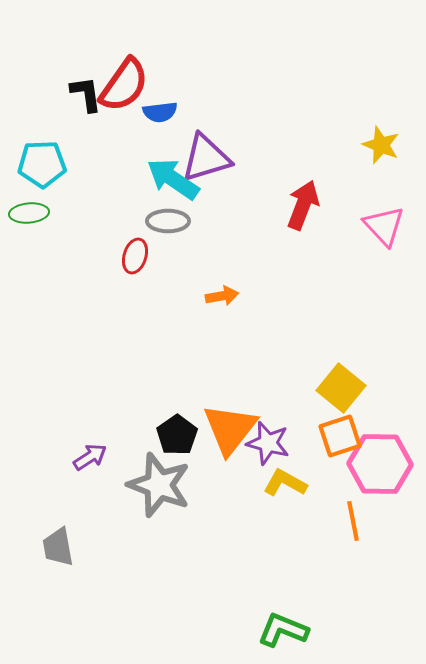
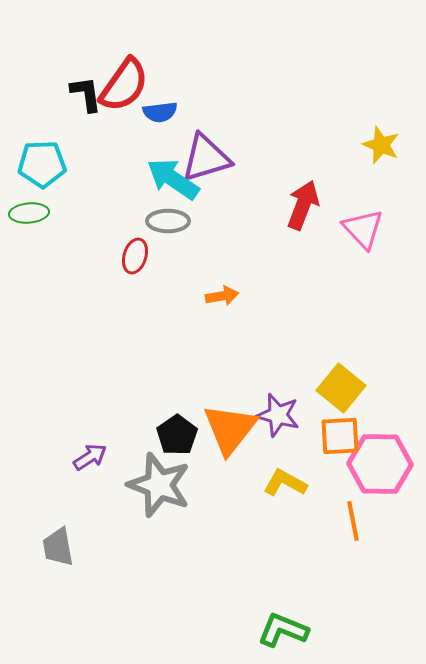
pink triangle: moved 21 px left, 3 px down
orange square: rotated 15 degrees clockwise
purple star: moved 10 px right, 28 px up
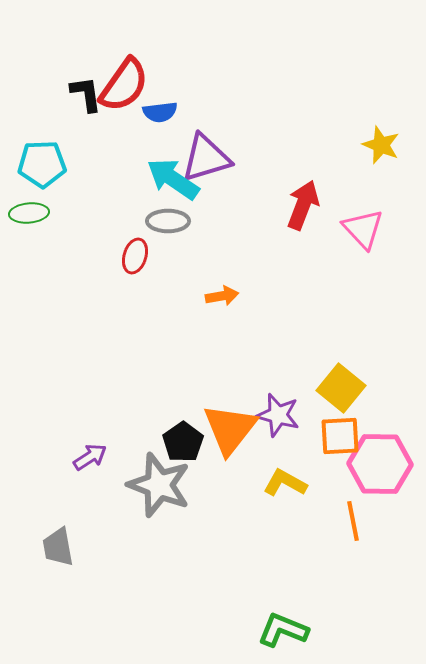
black pentagon: moved 6 px right, 7 px down
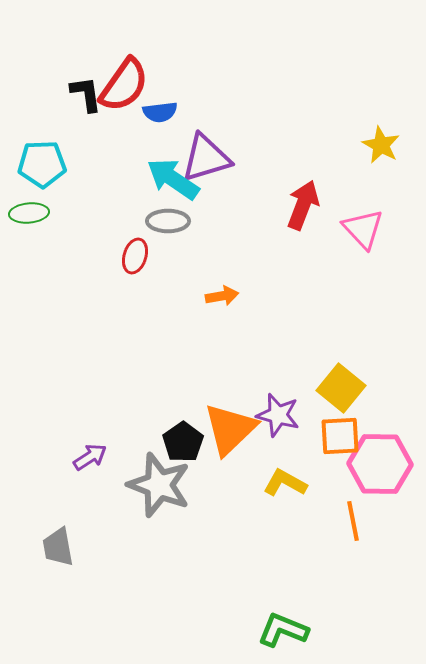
yellow star: rotated 6 degrees clockwise
orange triangle: rotated 8 degrees clockwise
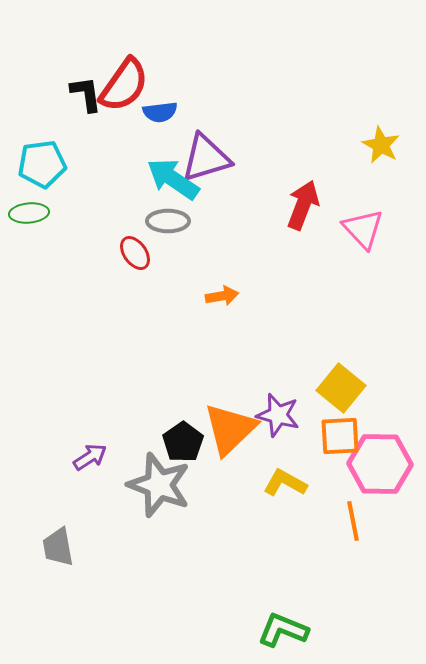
cyan pentagon: rotated 6 degrees counterclockwise
red ellipse: moved 3 px up; rotated 52 degrees counterclockwise
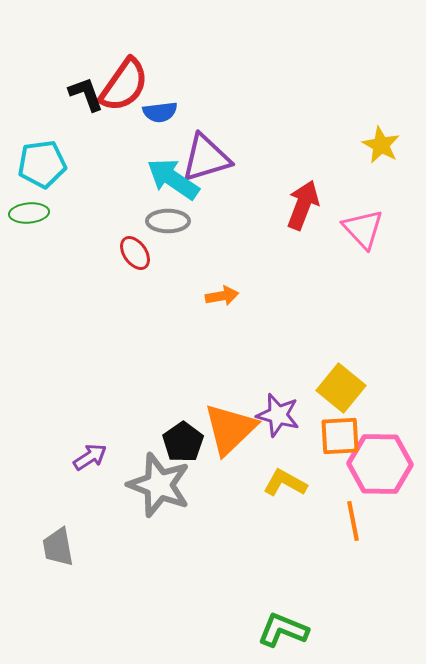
black L-shape: rotated 12 degrees counterclockwise
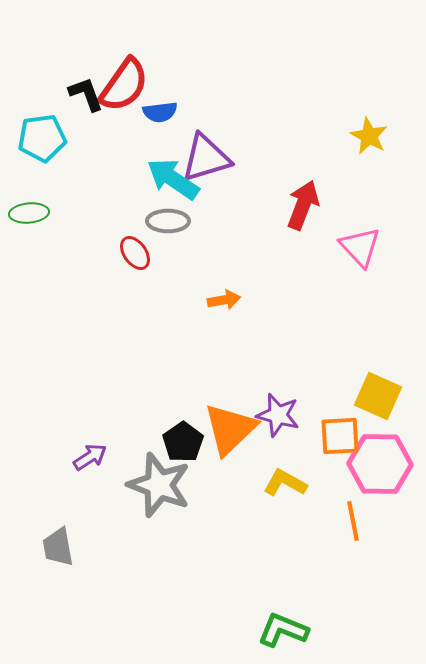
yellow star: moved 12 px left, 9 px up
cyan pentagon: moved 26 px up
pink triangle: moved 3 px left, 18 px down
orange arrow: moved 2 px right, 4 px down
yellow square: moved 37 px right, 8 px down; rotated 15 degrees counterclockwise
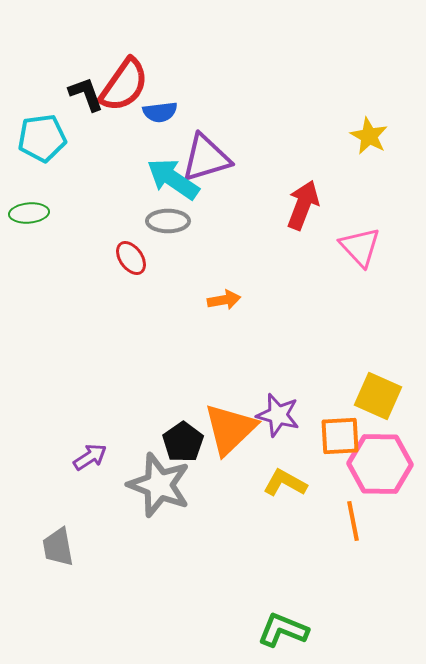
red ellipse: moved 4 px left, 5 px down
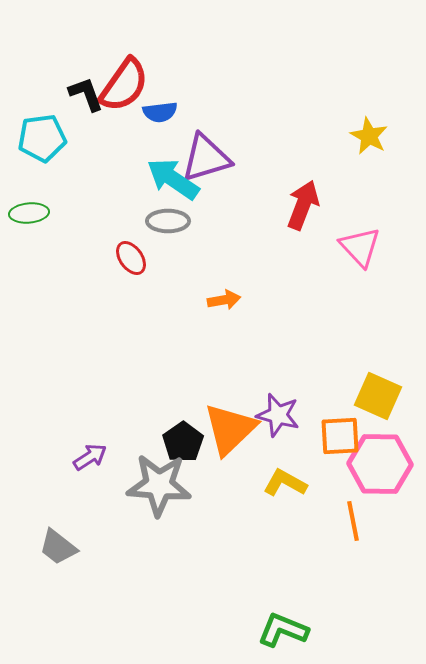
gray star: rotated 16 degrees counterclockwise
gray trapezoid: rotated 42 degrees counterclockwise
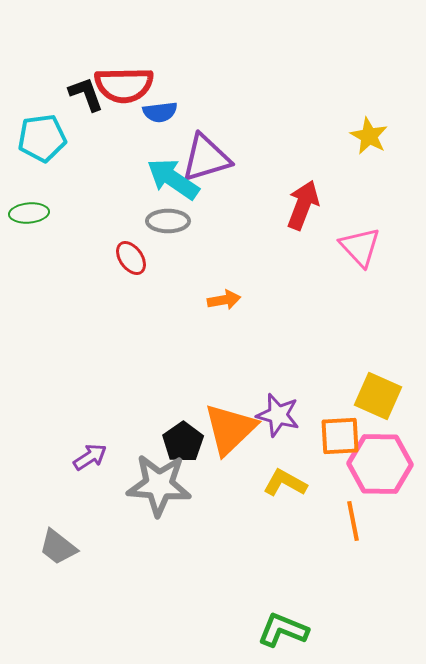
red semicircle: rotated 54 degrees clockwise
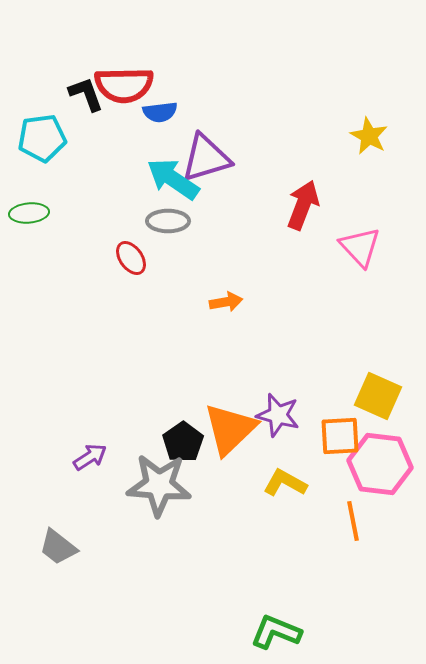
orange arrow: moved 2 px right, 2 px down
pink hexagon: rotated 6 degrees clockwise
green L-shape: moved 7 px left, 2 px down
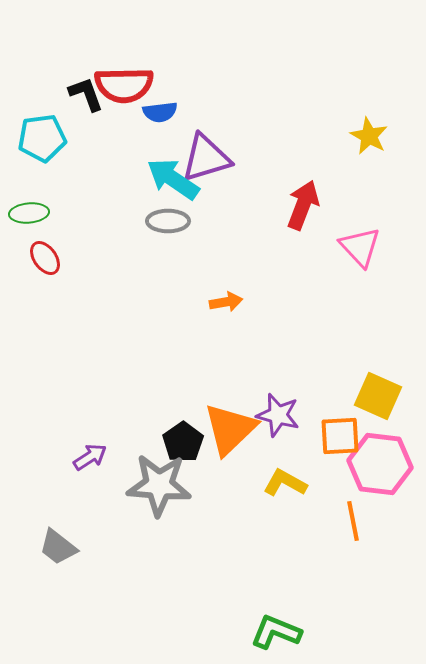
red ellipse: moved 86 px left
